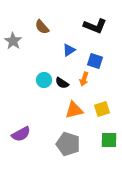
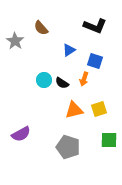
brown semicircle: moved 1 px left, 1 px down
gray star: moved 2 px right
yellow square: moved 3 px left
gray pentagon: moved 3 px down
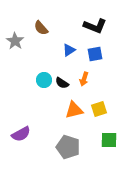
blue square: moved 7 px up; rotated 28 degrees counterclockwise
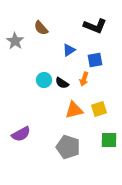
blue square: moved 6 px down
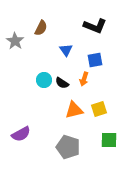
brown semicircle: rotated 112 degrees counterclockwise
blue triangle: moved 3 px left; rotated 32 degrees counterclockwise
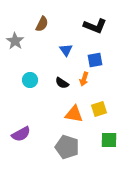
brown semicircle: moved 1 px right, 4 px up
cyan circle: moved 14 px left
orange triangle: moved 4 px down; rotated 24 degrees clockwise
gray pentagon: moved 1 px left
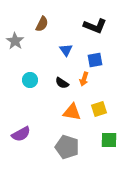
orange triangle: moved 2 px left, 2 px up
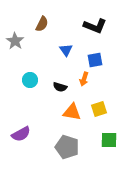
black semicircle: moved 2 px left, 4 px down; rotated 16 degrees counterclockwise
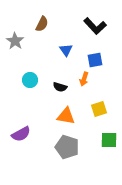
black L-shape: rotated 25 degrees clockwise
orange triangle: moved 6 px left, 4 px down
